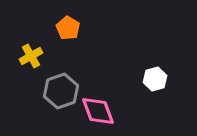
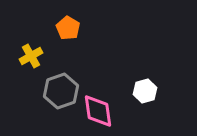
white hexagon: moved 10 px left, 12 px down
pink diamond: rotated 12 degrees clockwise
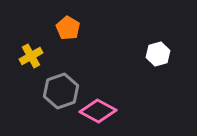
white hexagon: moved 13 px right, 37 px up
pink diamond: rotated 54 degrees counterclockwise
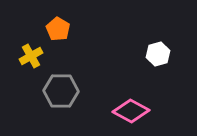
orange pentagon: moved 10 px left, 1 px down
gray hexagon: rotated 20 degrees clockwise
pink diamond: moved 33 px right
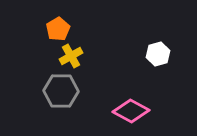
orange pentagon: rotated 10 degrees clockwise
yellow cross: moved 40 px right
